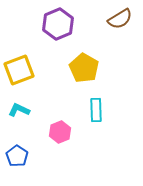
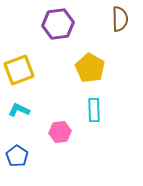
brown semicircle: rotated 60 degrees counterclockwise
purple hexagon: rotated 16 degrees clockwise
yellow pentagon: moved 6 px right
cyan rectangle: moved 2 px left
pink hexagon: rotated 15 degrees clockwise
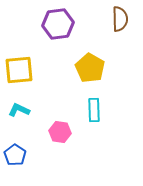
yellow square: rotated 16 degrees clockwise
pink hexagon: rotated 15 degrees clockwise
blue pentagon: moved 2 px left, 1 px up
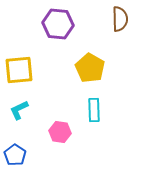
purple hexagon: rotated 12 degrees clockwise
cyan L-shape: rotated 50 degrees counterclockwise
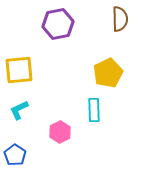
purple hexagon: rotated 16 degrees counterclockwise
yellow pentagon: moved 18 px right, 5 px down; rotated 16 degrees clockwise
pink hexagon: rotated 25 degrees clockwise
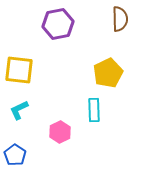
yellow square: rotated 12 degrees clockwise
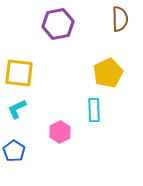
yellow square: moved 3 px down
cyan L-shape: moved 2 px left, 1 px up
blue pentagon: moved 1 px left, 4 px up
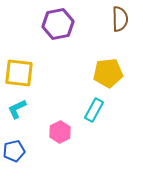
yellow pentagon: rotated 20 degrees clockwise
cyan rectangle: rotated 30 degrees clockwise
blue pentagon: rotated 25 degrees clockwise
